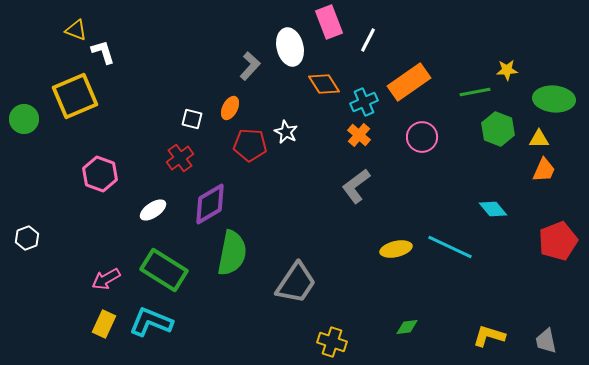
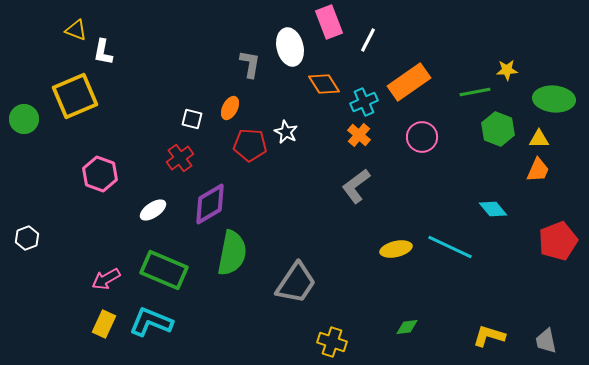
white L-shape at (103, 52): rotated 152 degrees counterclockwise
gray L-shape at (250, 66): moved 2 px up; rotated 32 degrees counterclockwise
orange trapezoid at (544, 170): moved 6 px left
green rectangle at (164, 270): rotated 9 degrees counterclockwise
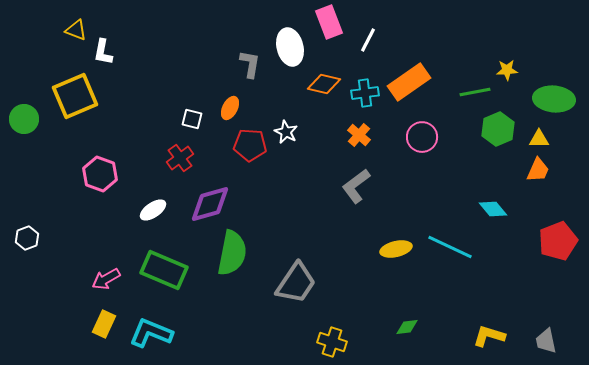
orange diamond at (324, 84): rotated 44 degrees counterclockwise
cyan cross at (364, 102): moved 1 px right, 9 px up; rotated 16 degrees clockwise
green hexagon at (498, 129): rotated 16 degrees clockwise
purple diamond at (210, 204): rotated 15 degrees clockwise
cyan L-shape at (151, 322): moved 11 px down
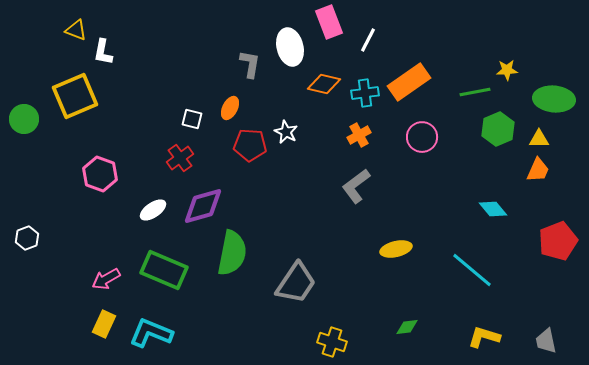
orange cross at (359, 135): rotated 20 degrees clockwise
purple diamond at (210, 204): moved 7 px left, 2 px down
cyan line at (450, 247): moved 22 px right, 23 px down; rotated 15 degrees clockwise
yellow L-shape at (489, 336): moved 5 px left, 1 px down
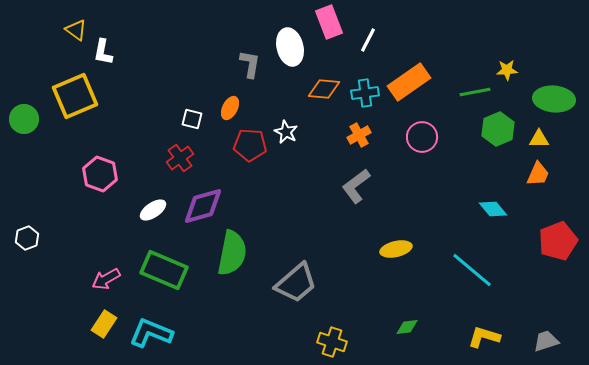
yellow triangle at (76, 30): rotated 15 degrees clockwise
orange diamond at (324, 84): moved 5 px down; rotated 8 degrees counterclockwise
orange trapezoid at (538, 170): moved 4 px down
gray trapezoid at (296, 283): rotated 15 degrees clockwise
yellow rectangle at (104, 324): rotated 8 degrees clockwise
gray trapezoid at (546, 341): rotated 84 degrees clockwise
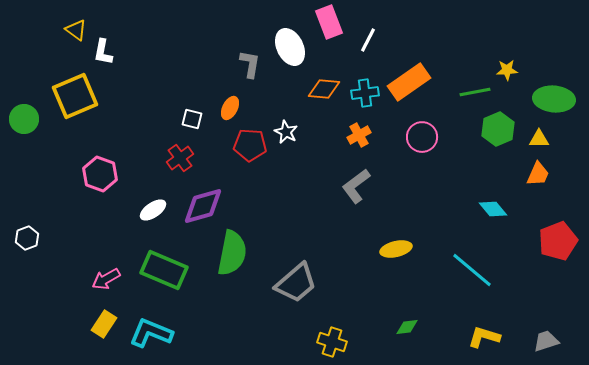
white ellipse at (290, 47): rotated 12 degrees counterclockwise
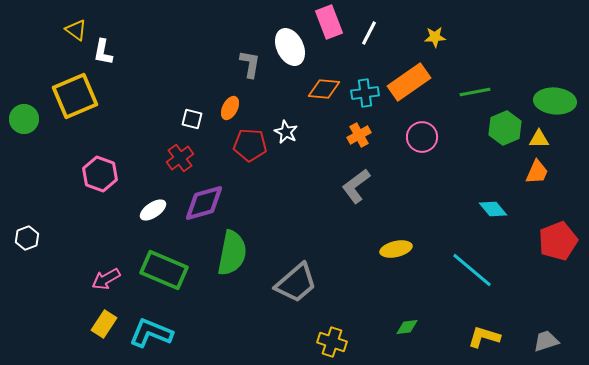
white line at (368, 40): moved 1 px right, 7 px up
yellow star at (507, 70): moved 72 px left, 33 px up
green ellipse at (554, 99): moved 1 px right, 2 px down
green hexagon at (498, 129): moved 7 px right, 1 px up
orange trapezoid at (538, 174): moved 1 px left, 2 px up
purple diamond at (203, 206): moved 1 px right, 3 px up
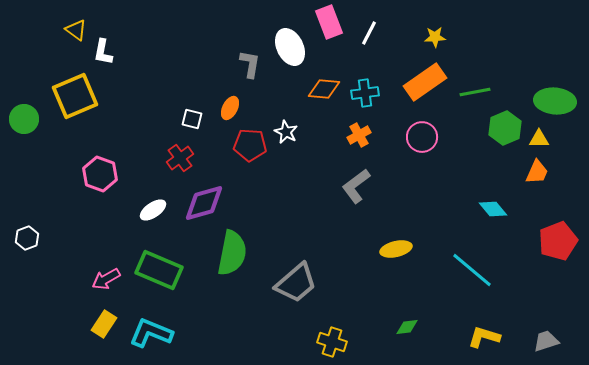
orange rectangle at (409, 82): moved 16 px right
green rectangle at (164, 270): moved 5 px left
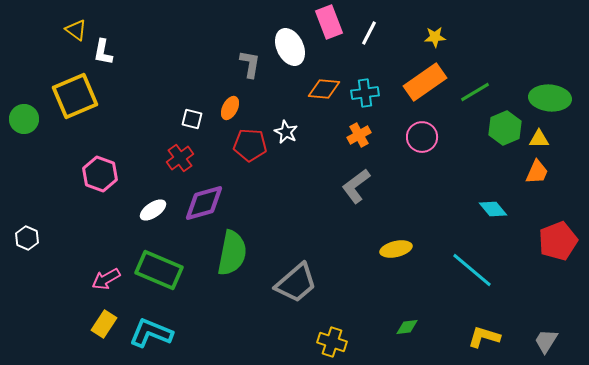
green line at (475, 92): rotated 20 degrees counterclockwise
green ellipse at (555, 101): moved 5 px left, 3 px up
white hexagon at (27, 238): rotated 15 degrees counterclockwise
gray trapezoid at (546, 341): rotated 40 degrees counterclockwise
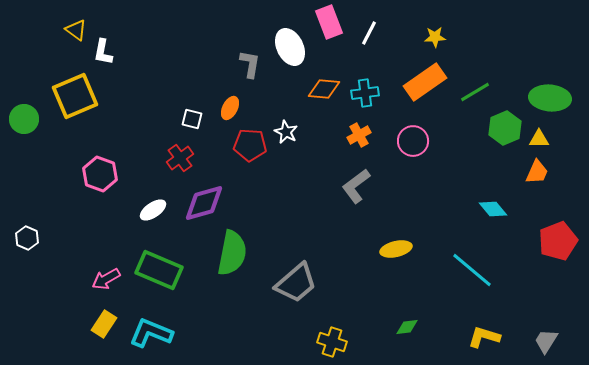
pink circle at (422, 137): moved 9 px left, 4 px down
